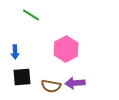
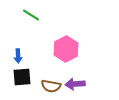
blue arrow: moved 3 px right, 4 px down
purple arrow: moved 1 px down
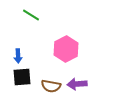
purple arrow: moved 2 px right
